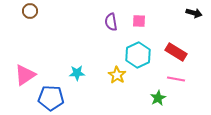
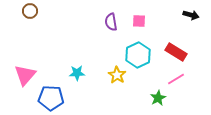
black arrow: moved 3 px left, 2 px down
pink triangle: rotated 15 degrees counterclockwise
pink line: rotated 42 degrees counterclockwise
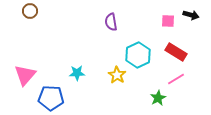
pink square: moved 29 px right
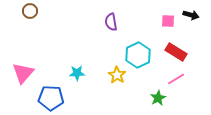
pink triangle: moved 2 px left, 2 px up
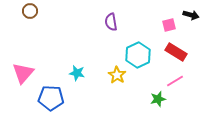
pink square: moved 1 px right, 4 px down; rotated 16 degrees counterclockwise
cyan star: rotated 14 degrees clockwise
pink line: moved 1 px left, 2 px down
green star: moved 1 px down; rotated 14 degrees clockwise
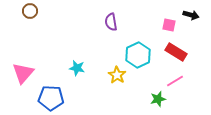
pink square: rotated 24 degrees clockwise
cyan star: moved 5 px up
